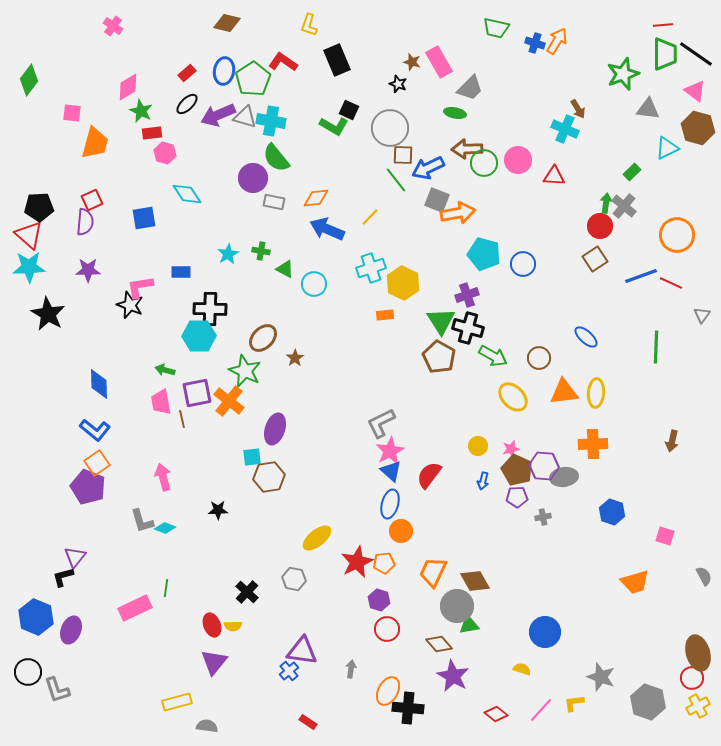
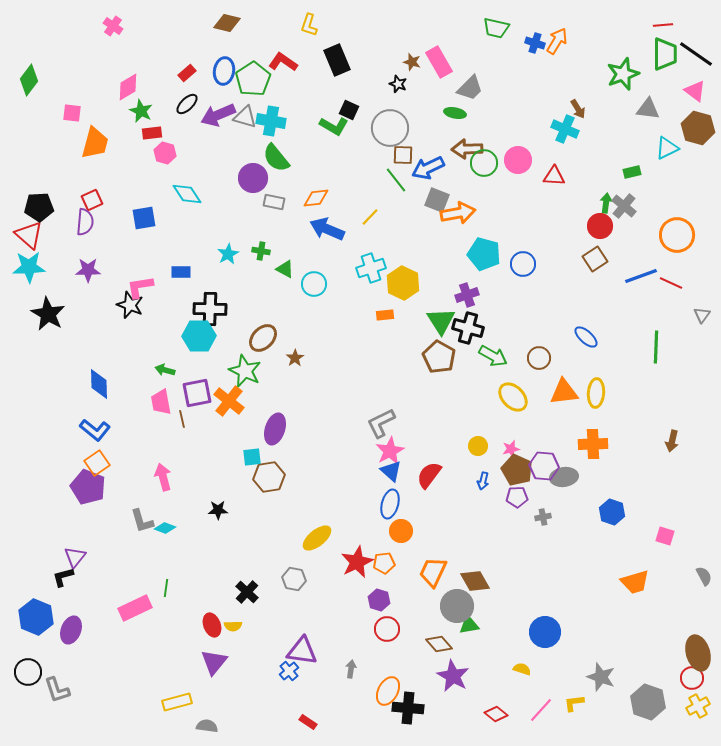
green rectangle at (632, 172): rotated 30 degrees clockwise
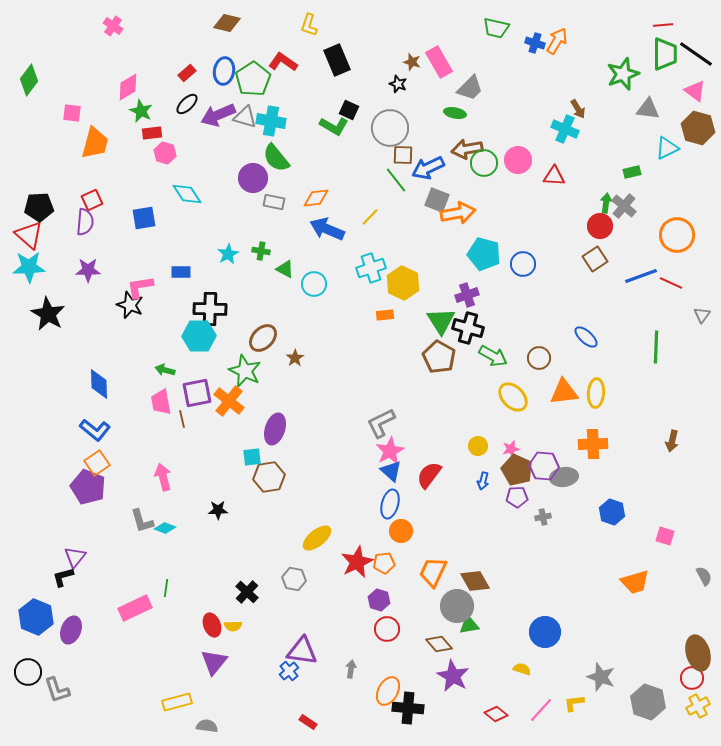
brown arrow at (467, 149): rotated 8 degrees counterclockwise
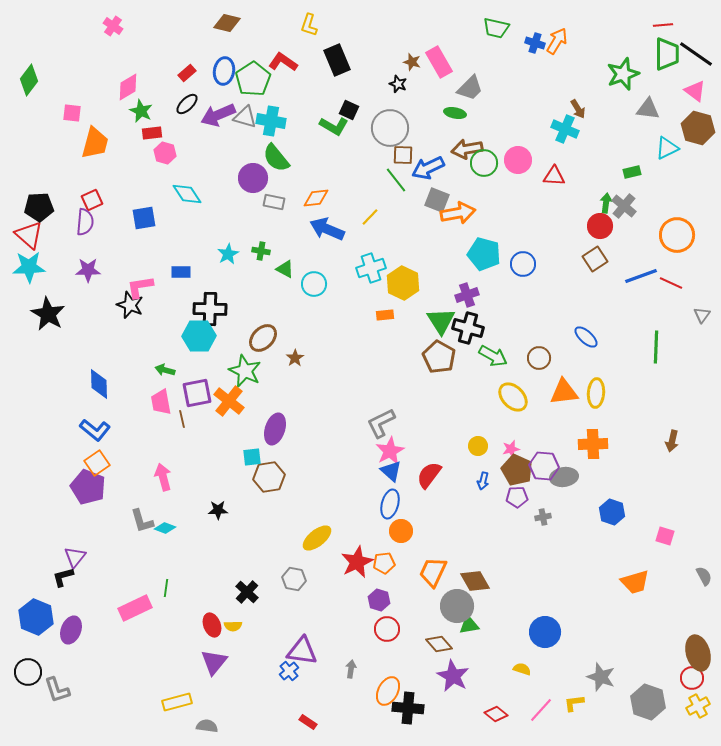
green trapezoid at (665, 54): moved 2 px right
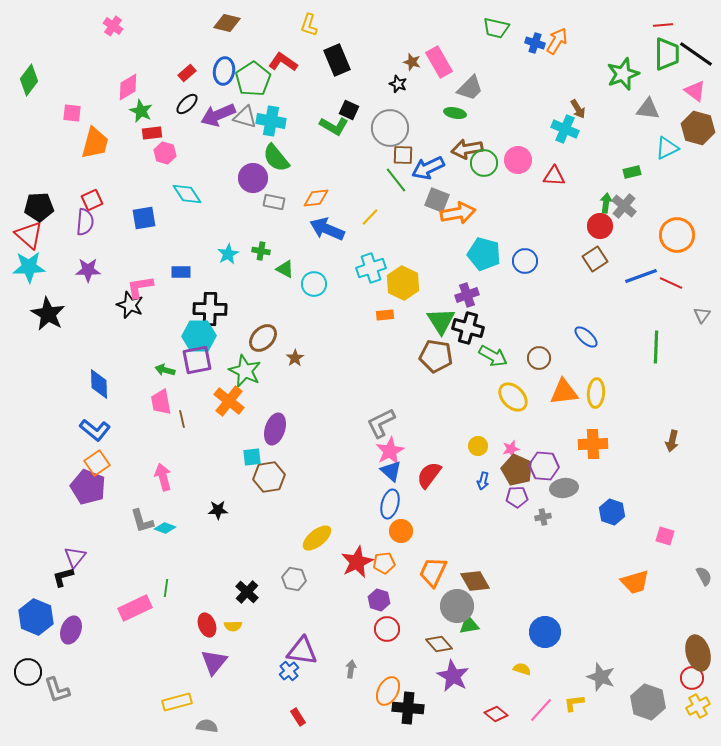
blue circle at (523, 264): moved 2 px right, 3 px up
brown pentagon at (439, 357): moved 3 px left, 1 px up; rotated 20 degrees counterclockwise
purple square at (197, 393): moved 33 px up
gray ellipse at (564, 477): moved 11 px down
red ellipse at (212, 625): moved 5 px left
red rectangle at (308, 722): moved 10 px left, 5 px up; rotated 24 degrees clockwise
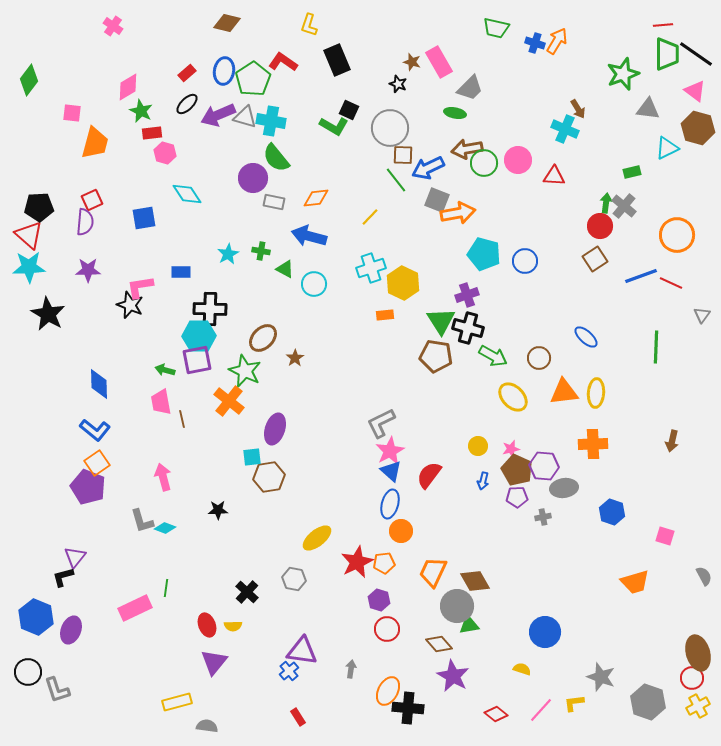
blue arrow at (327, 229): moved 18 px left, 7 px down; rotated 8 degrees counterclockwise
